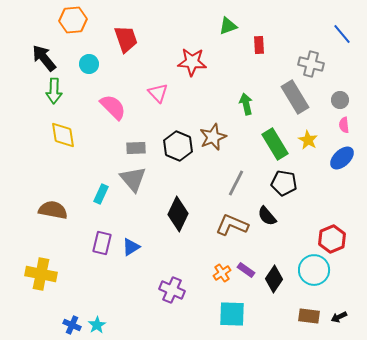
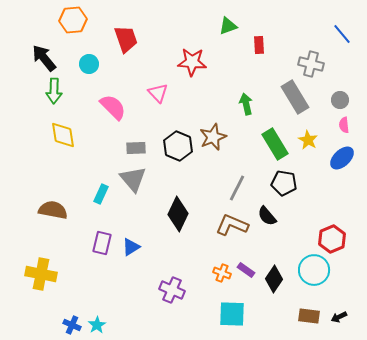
gray line at (236, 183): moved 1 px right, 5 px down
orange cross at (222, 273): rotated 36 degrees counterclockwise
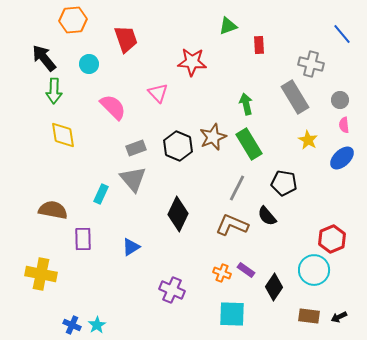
green rectangle at (275, 144): moved 26 px left
gray rectangle at (136, 148): rotated 18 degrees counterclockwise
purple rectangle at (102, 243): moved 19 px left, 4 px up; rotated 15 degrees counterclockwise
black diamond at (274, 279): moved 8 px down
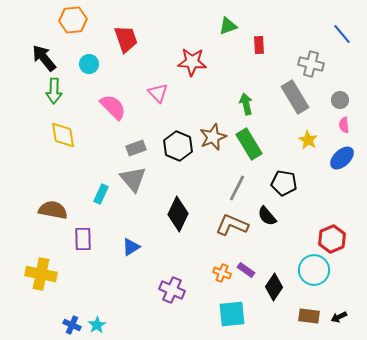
cyan square at (232, 314): rotated 8 degrees counterclockwise
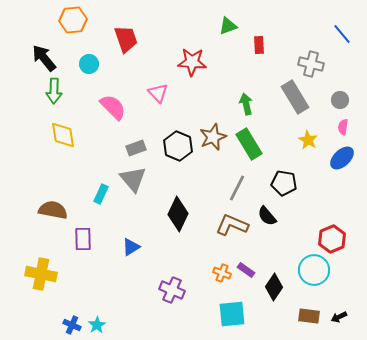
pink semicircle at (344, 125): moved 1 px left, 2 px down; rotated 14 degrees clockwise
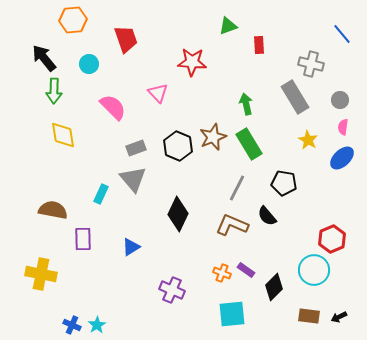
black diamond at (274, 287): rotated 12 degrees clockwise
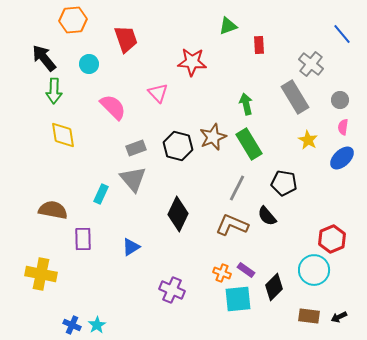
gray cross at (311, 64): rotated 25 degrees clockwise
black hexagon at (178, 146): rotated 8 degrees counterclockwise
cyan square at (232, 314): moved 6 px right, 15 px up
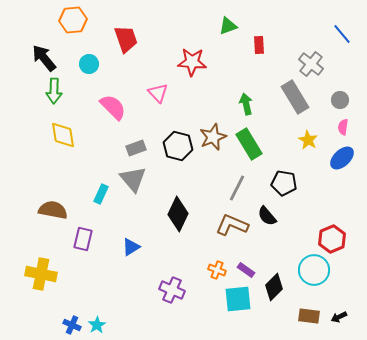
purple rectangle at (83, 239): rotated 15 degrees clockwise
orange cross at (222, 273): moved 5 px left, 3 px up
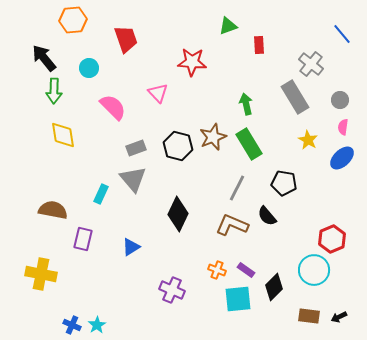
cyan circle at (89, 64): moved 4 px down
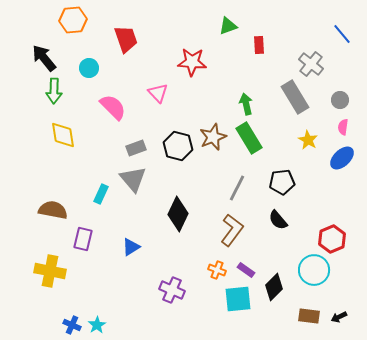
green rectangle at (249, 144): moved 6 px up
black pentagon at (284, 183): moved 2 px left, 1 px up; rotated 15 degrees counterclockwise
black semicircle at (267, 216): moved 11 px right, 4 px down
brown L-shape at (232, 225): moved 5 px down; rotated 104 degrees clockwise
yellow cross at (41, 274): moved 9 px right, 3 px up
